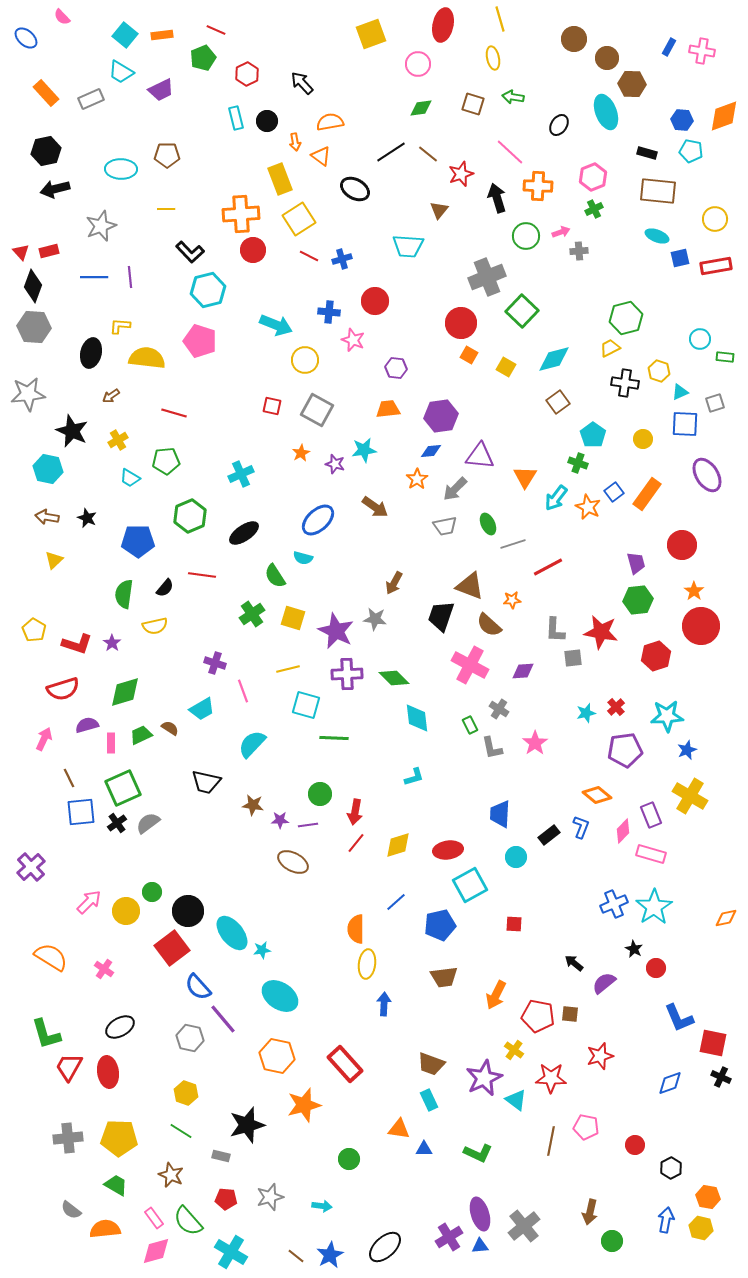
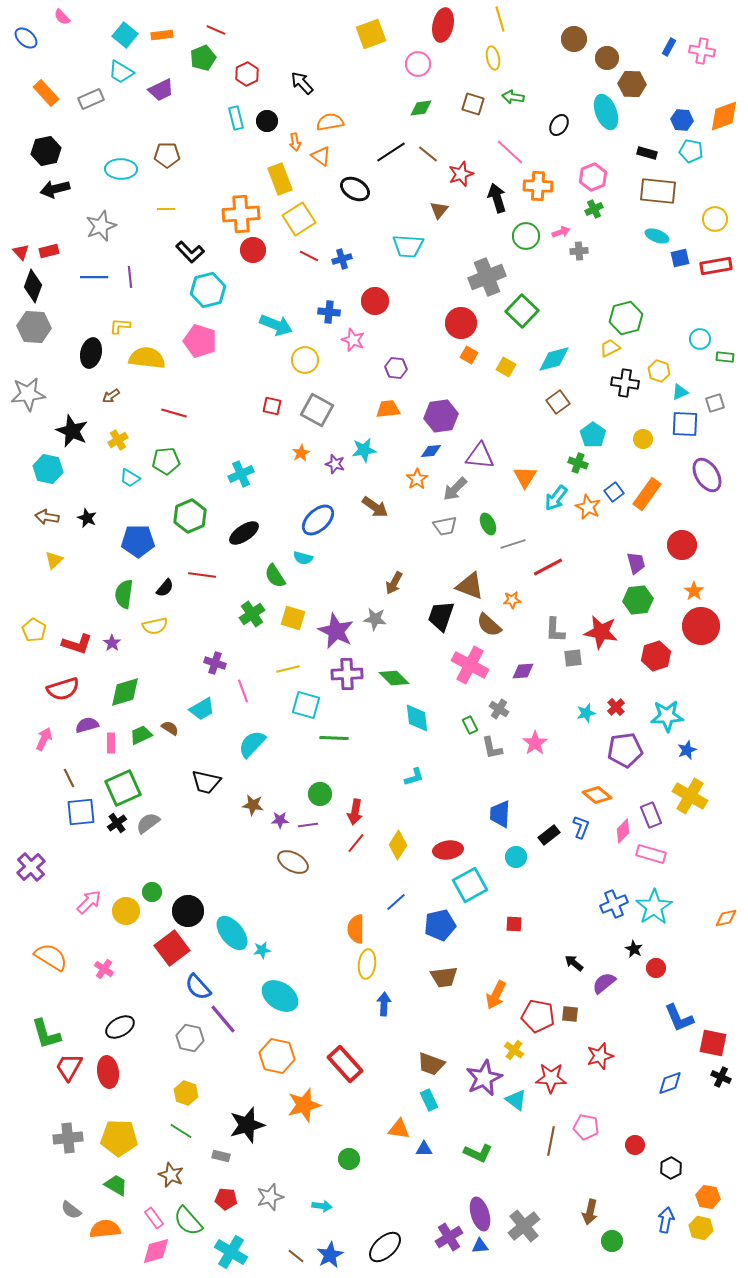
yellow diamond at (398, 845): rotated 40 degrees counterclockwise
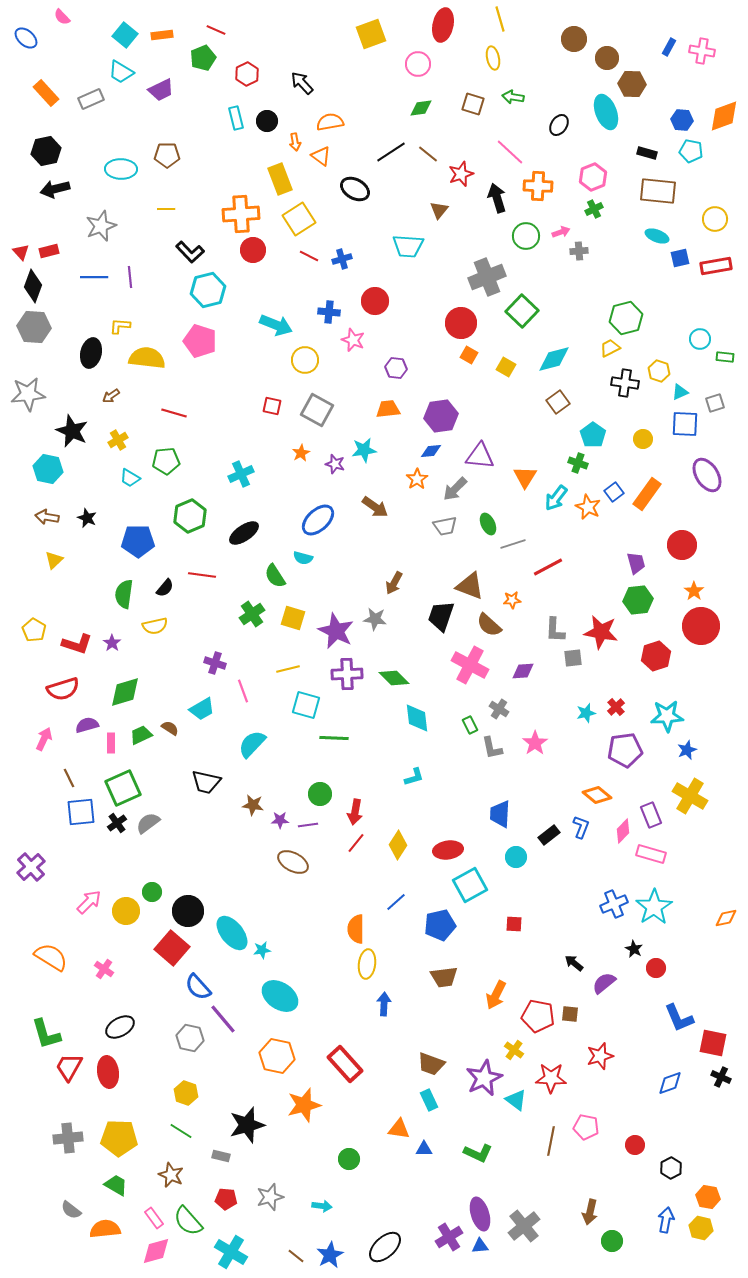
red square at (172, 948): rotated 12 degrees counterclockwise
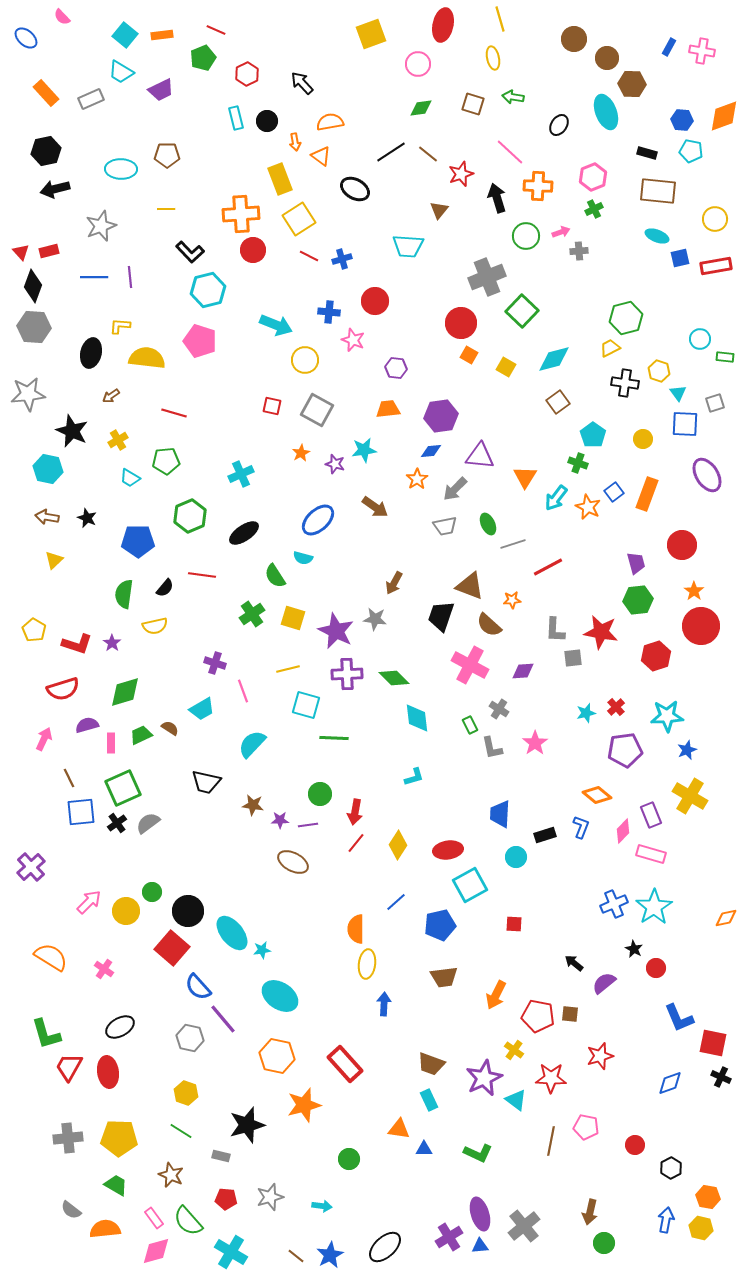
cyan triangle at (680, 392): moved 2 px left, 1 px down; rotated 42 degrees counterclockwise
orange rectangle at (647, 494): rotated 16 degrees counterclockwise
black rectangle at (549, 835): moved 4 px left; rotated 20 degrees clockwise
green circle at (612, 1241): moved 8 px left, 2 px down
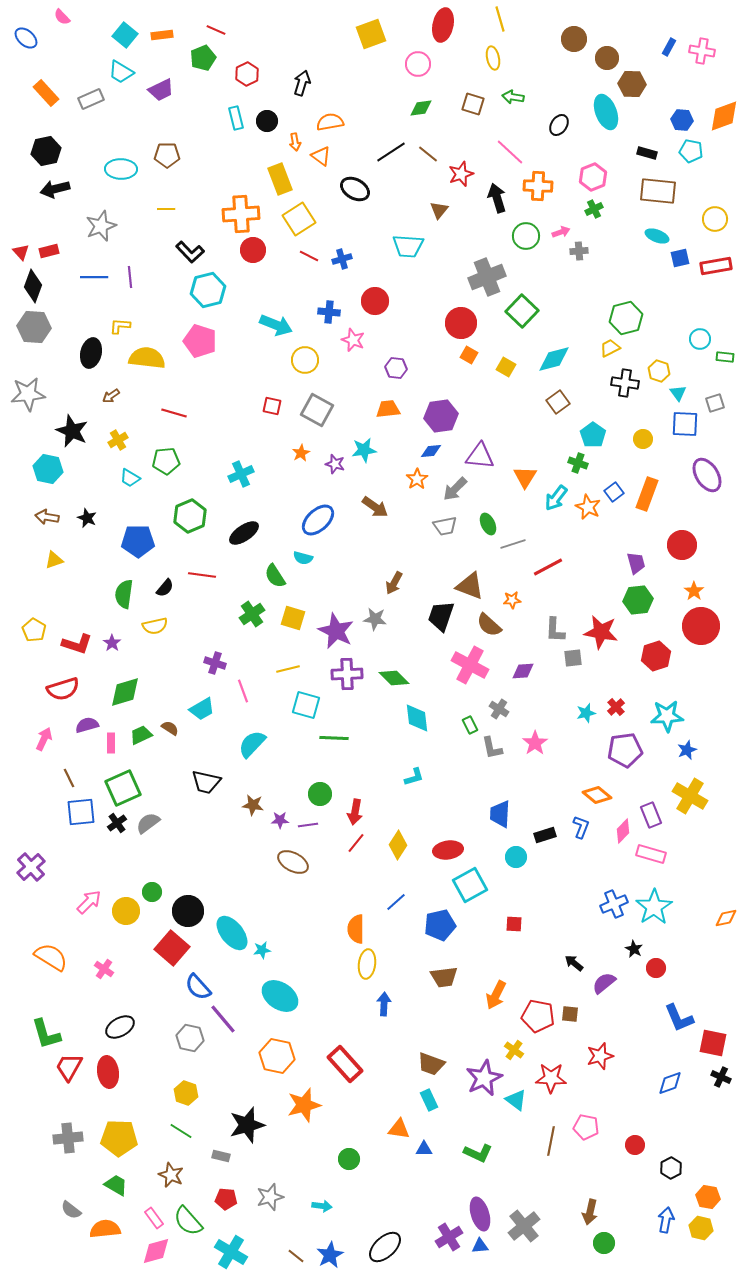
black arrow at (302, 83): rotated 60 degrees clockwise
yellow triangle at (54, 560): rotated 24 degrees clockwise
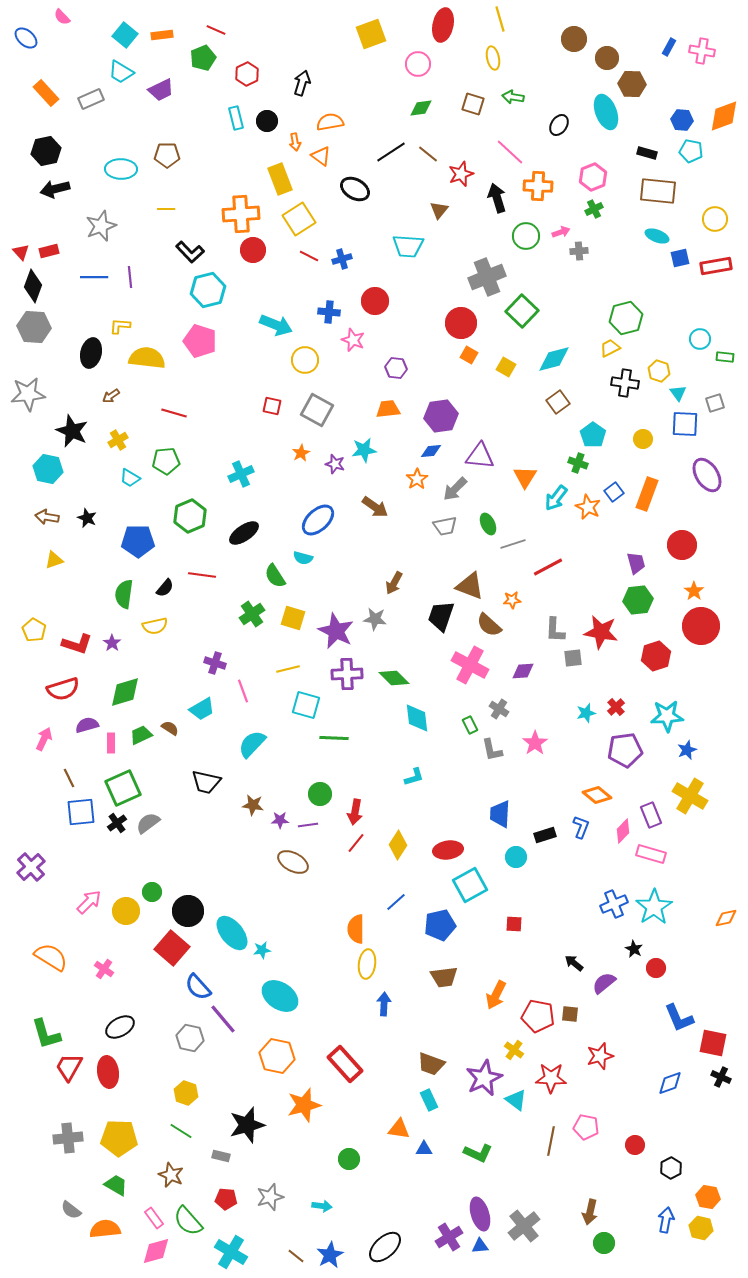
gray L-shape at (492, 748): moved 2 px down
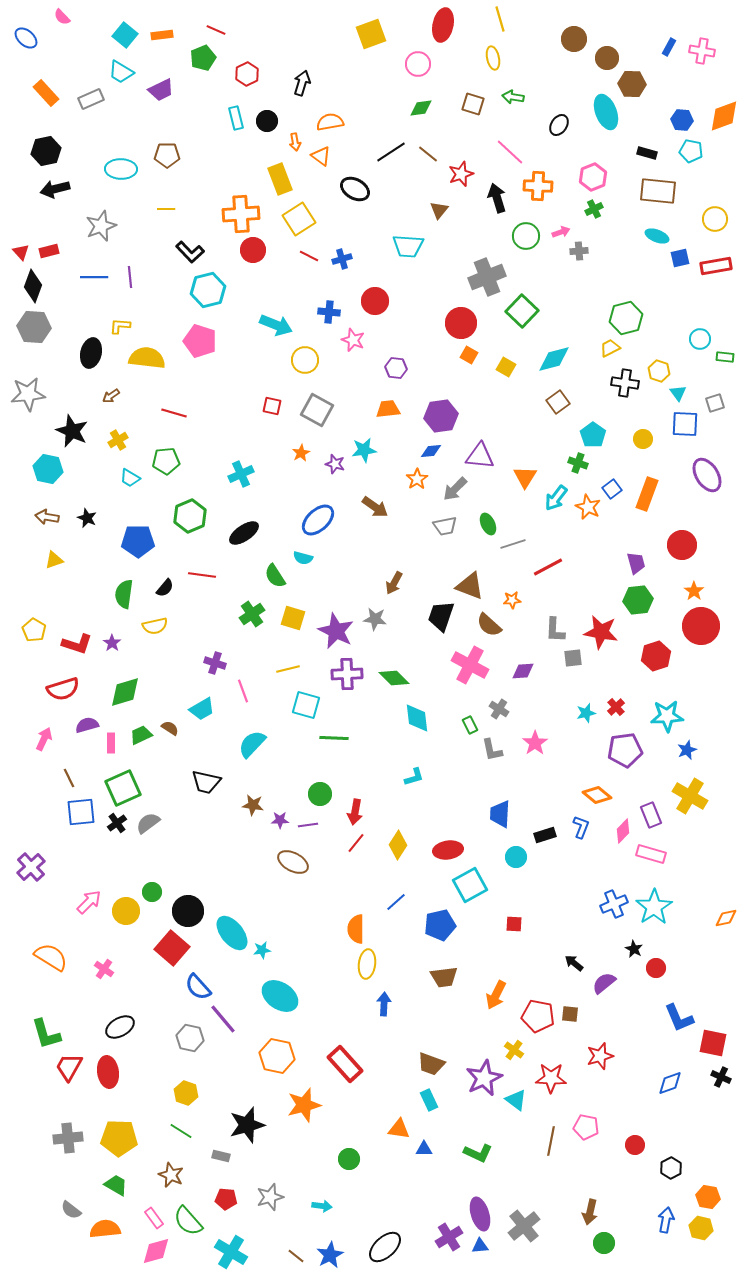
blue square at (614, 492): moved 2 px left, 3 px up
